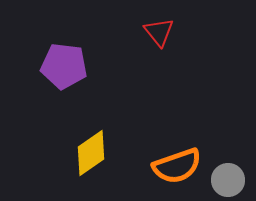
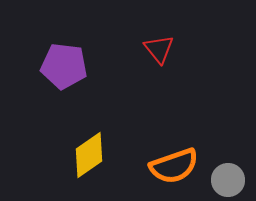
red triangle: moved 17 px down
yellow diamond: moved 2 px left, 2 px down
orange semicircle: moved 3 px left
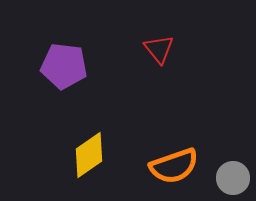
gray circle: moved 5 px right, 2 px up
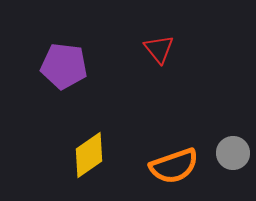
gray circle: moved 25 px up
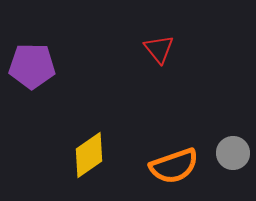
purple pentagon: moved 32 px left; rotated 6 degrees counterclockwise
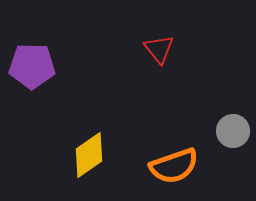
gray circle: moved 22 px up
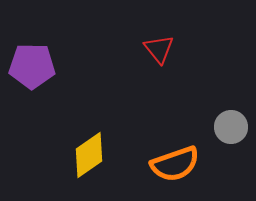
gray circle: moved 2 px left, 4 px up
orange semicircle: moved 1 px right, 2 px up
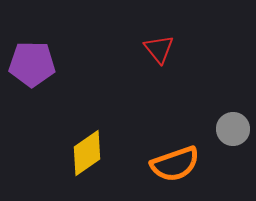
purple pentagon: moved 2 px up
gray circle: moved 2 px right, 2 px down
yellow diamond: moved 2 px left, 2 px up
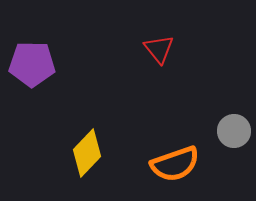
gray circle: moved 1 px right, 2 px down
yellow diamond: rotated 12 degrees counterclockwise
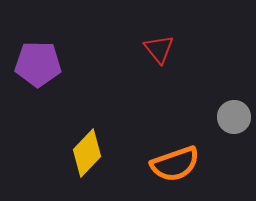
purple pentagon: moved 6 px right
gray circle: moved 14 px up
